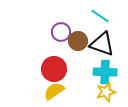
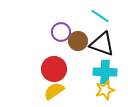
yellow star: moved 1 px left, 2 px up
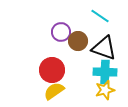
black triangle: moved 2 px right, 4 px down
red circle: moved 2 px left, 1 px down
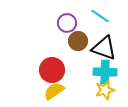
purple circle: moved 6 px right, 9 px up
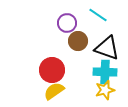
cyan line: moved 2 px left, 1 px up
black triangle: moved 3 px right
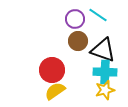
purple circle: moved 8 px right, 4 px up
black triangle: moved 4 px left, 2 px down
yellow semicircle: moved 1 px right
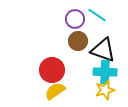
cyan line: moved 1 px left
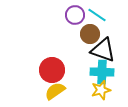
purple circle: moved 4 px up
brown circle: moved 12 px right, 7 px up
cyan cross: moved 3 px left
yellow star: moved 4 px left
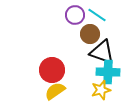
black triangle: moved 1 px left, 2 px down
cyan cross: moved 6 px right
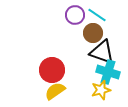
brown circle: moved 3 px right, 1 px up
cyan cross: rotated 15 degrees clockwise
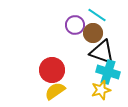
purple circle: moved 10 px down
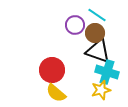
brown circle: moved 2 px right
black triangle: moved 4 px left, 1 px up
cyan cross: moved 1 px left
yellow semicircle: moved 1 px right, 2 px down; rotated 105 degrees counterclockwise
